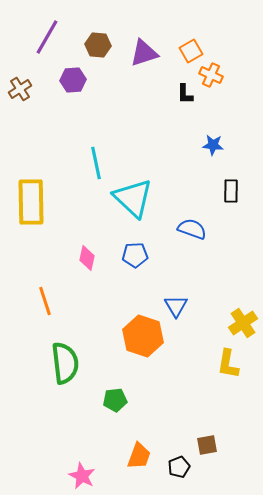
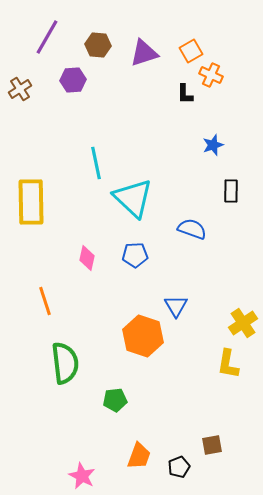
blue star: rotated 25 degrees counterclockwise
brown square: moved 5 px right
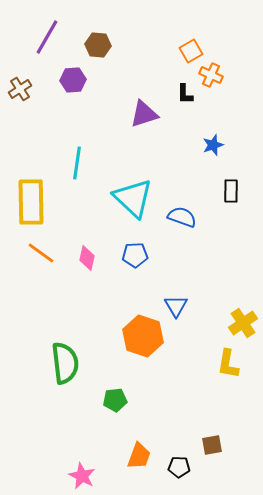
purple triangle: moved 61 px down
cyan line: moved 19 px left; rotated 20 degrees clockwise
blue semicircle: moved 10 px left, 12 px up
orange line: moved 4 px left, 48 px up; rotated 36 degrees counterclockwise
black pentagon: rotated 25 degrees clockwise
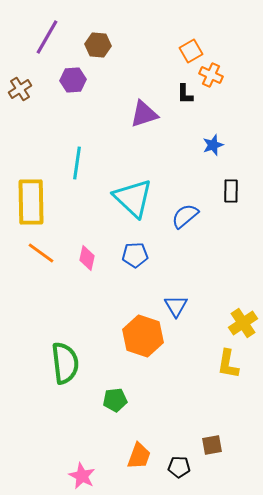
blue semicircle: moved 3 px right, 1 px up; rotated 60 degrees counterclockwise
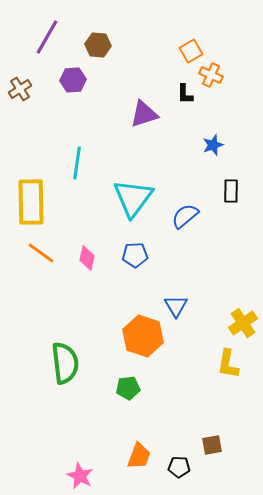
cyan triangle: rotated 24 degrees clockwise
green pentagon: moved 13 px right, 12 px up
pink star: moved 2 px left
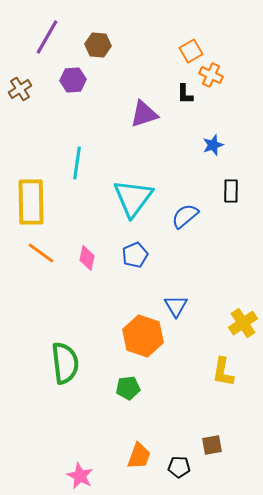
blue pentagon: rotated 20 degrees counterclockwise
yellow L-shape: moved 5 px left, 8 px down
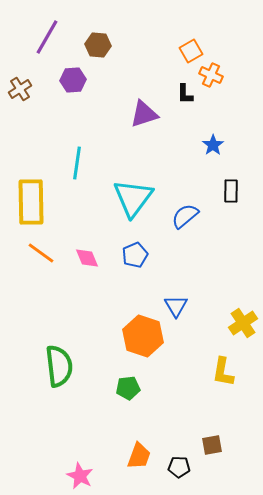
blue star: rotated 15 degrees counterclockwise
pink diamond: rotated 35 degrees counterclockwise
green semicircle: moved 6 px left, 3 px down
